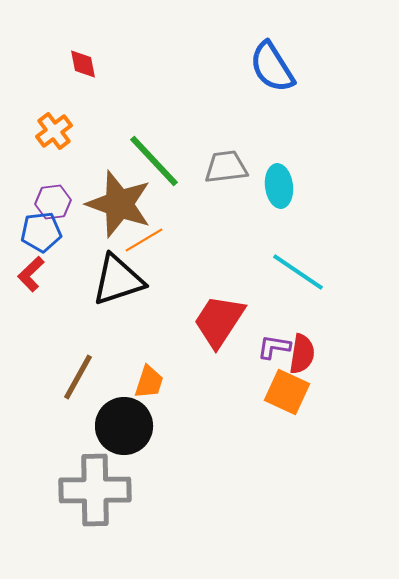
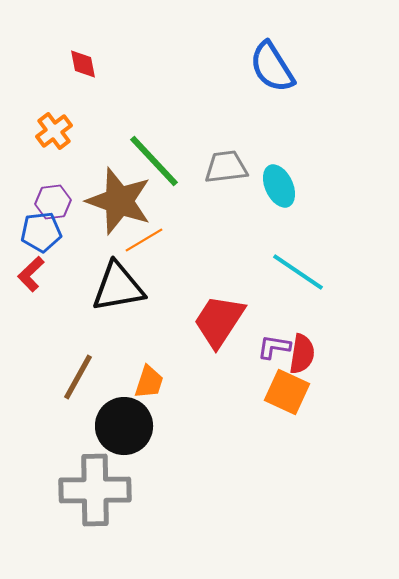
cyan ellipse: rotated 18 degrees counterclockwise
brown star: moved 3 px up
black triangle: moved 7 px down; rotated 8 degrees clockwise
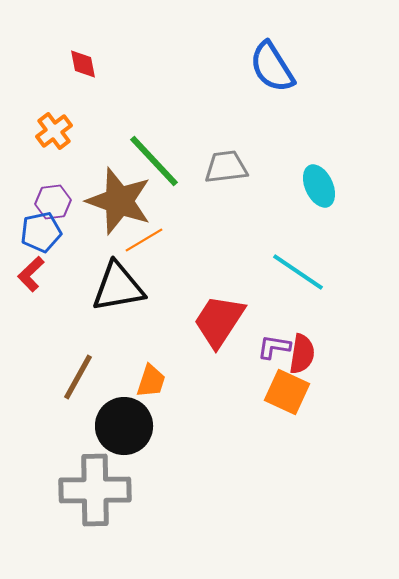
cyan ellipse: moved 40 px right
blue pentagon: rotated 6 degrees counterclockwise
orange trapezoid: moved 2 px right, 1 px up
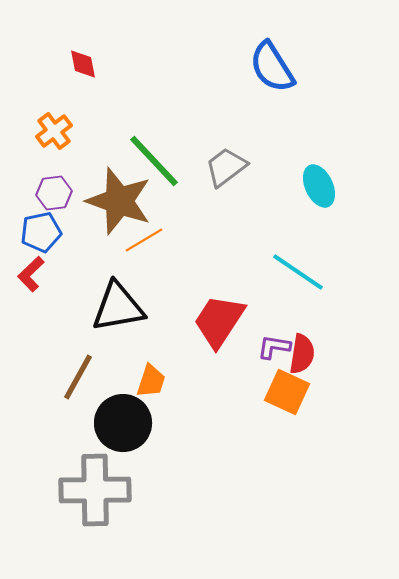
gray trapezoid: rotated 30 degrees counterclockwise
purple hexagon: moved 1 px right, 9 px up
black triangle: moved 20 px down
black circle: moved 1 px left, 3 px up
